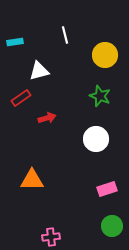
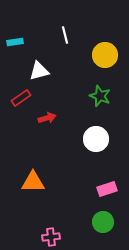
orange triangle: moved 1 px right, 2 px down
green circle: moved 9 px left, 4 px up
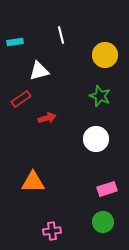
white line: moved 4 px left
red rectangle: moved 1 px down
pink cross: moved 1 px right, 6 px up
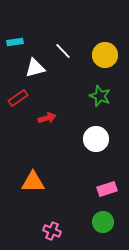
white line: moved 2 px right, 16 px down; rotated 30 degrees counterclockwise
white triangle: moved 4 px left, 3 px up
red rectangle: moved 3 px left, 1 px up
pink cross: rotated 30 degrees clockwise
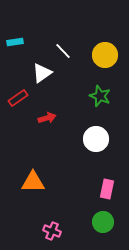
white triangle: moved 7 px right, 5 px down; rotated 20 degrees counterclockwise
pink rectangle: rotated 60 degrees counterclockwise
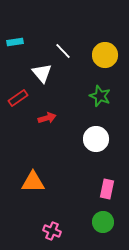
white triangle: rotated 35 degrees counterclockwise
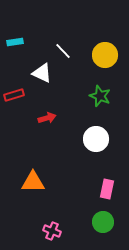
white triangle: rotated 25 degrees counterclockwise
red rectangle: moved 4 px left, 3 px up; rotated 18 degrees clockwise
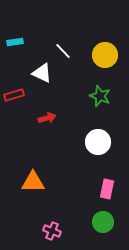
white circle: moved 2 px right, 3 px down
